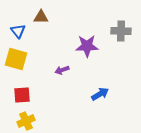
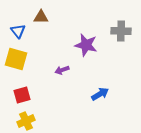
purple star: moved 1 px left, 1 px up; rotated 15 degrees clockwise
red square: rotated 12 degrees counterclockwise
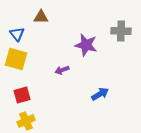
blue triangle: moved 1 px left, 3 px down
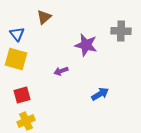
brown triangle: moved 3 px right; rotated 42 degrees counterclockwise
purple arrow: moved 1 px left, 1 px down
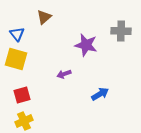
purple arrow: moved 3 px right, 3 px down
yellow cross: moved 2 px left
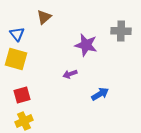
purple arrow: moved 6 px right
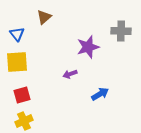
purple star: moved 2 px right, 2 px down; rotated 30 degrees counterclockwise
yellow square: moved 1 px right, 3 px down; rotated 20 degrees counterclockwise
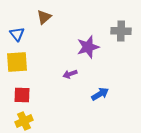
red square: rotated 18 degrees clockwise
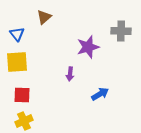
purple arrow: rotated 64 degrees counterclockwise
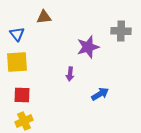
brown triangle: rotated 35 degrees clockwise
